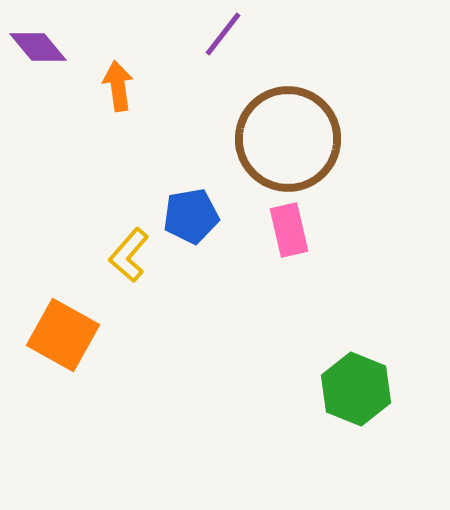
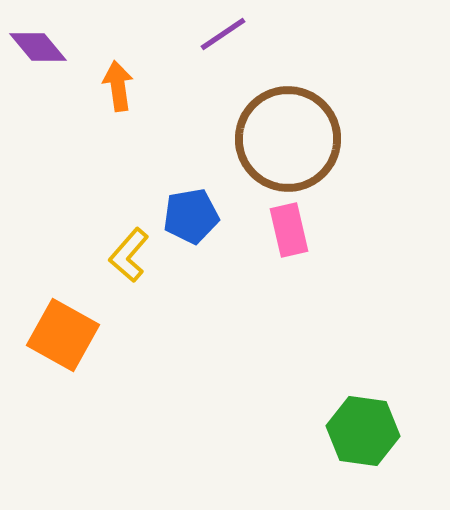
purple line: rotated 18 degrees clockwise
green hexagon: moved 7 px right, 42 px down; rotated 14 degrees counterclockwise
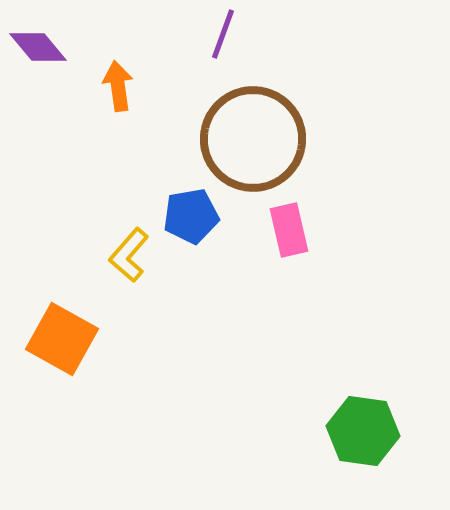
purple line: rotated 36 degrees counterclockwise
brown circle: moved 35 px left
orange square: moved 1 px left, 4 px down
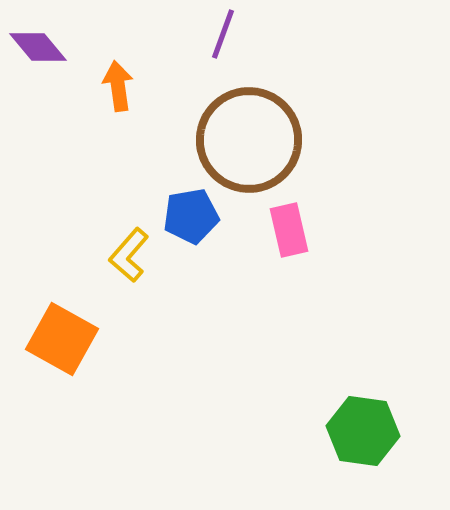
brown circle: moved 4 px left, 1 px down
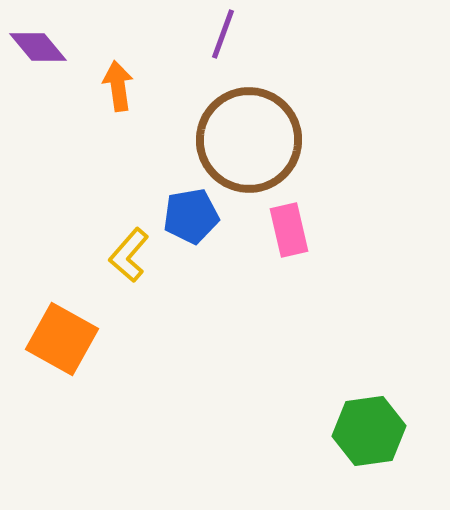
green hexagon: moved 6 px right; rotated 16 degrees counterclockwise
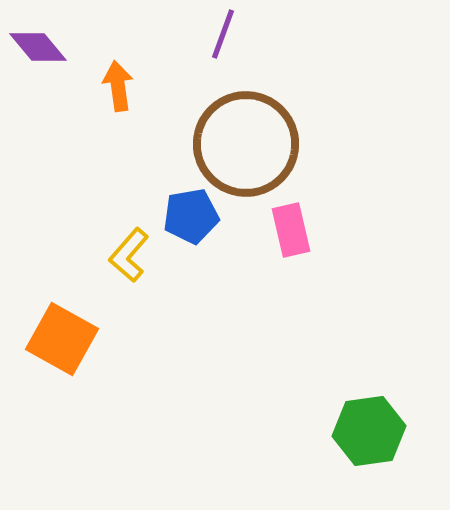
brown circle: moved 3 px left, 4 px down
pink rectangle: moved 2 px right
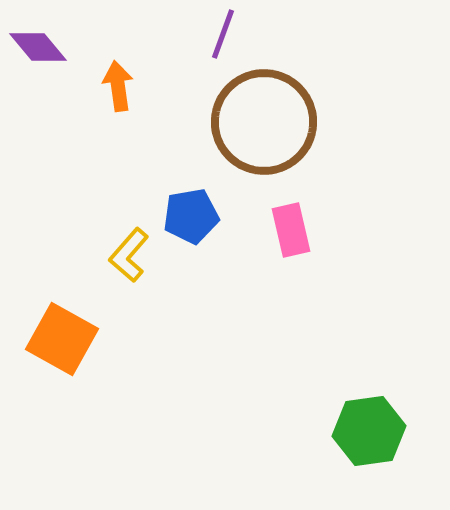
brown circle: moved 18 px right, 22 px up
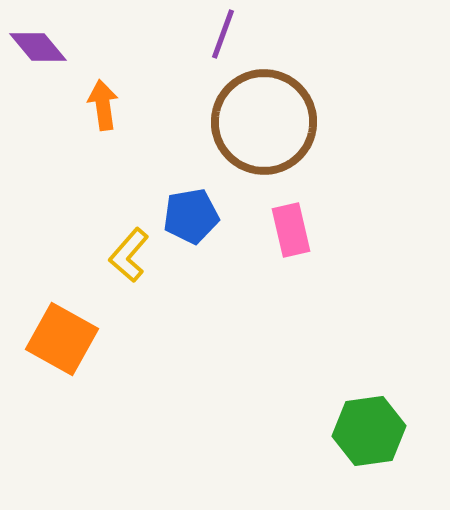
orange arrow: moved 15 px left, 19 px down
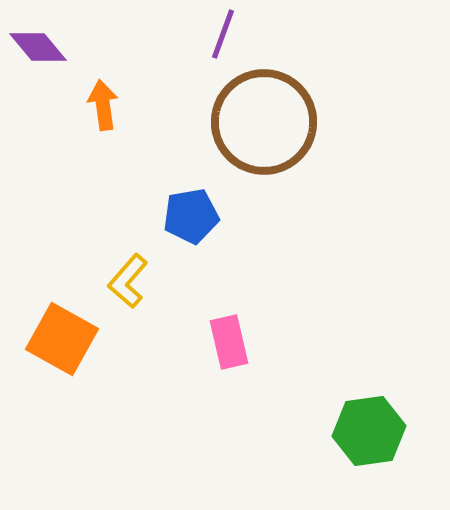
pink rectangle: moved 62 px left, 112 px down
yellow L-shape: moved 1 px left, 26 px down
